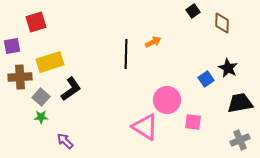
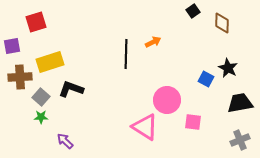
blue square: rotated 28 degrees counterclockwise
black L-shape: rotated 125 degrees counterclockwise
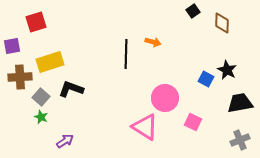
orange arrow: rotated 42 degrees clockwise
black star: moved 1 px left, 2 px down
pink circle: moved 2 px left, 2 px up
green star: rotated 24 degrees clockwise
pink square: rotated 18 degrees clockwise
purple arrow: rotated 102 degrees clockwise
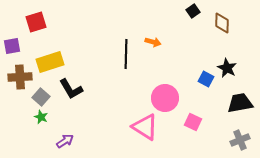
black star: moved 2 px up
black L-shape: rotated 140 degrees counterclockwise
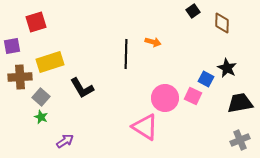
black L-shape: moved 11 px right, 1 px up
pink square: moved 26 px up
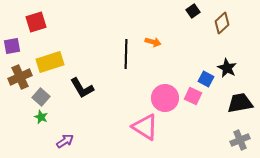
brown diamond: rotated 45 degrees clockwise
brown cross: rotated 20 degrees counterclockwise
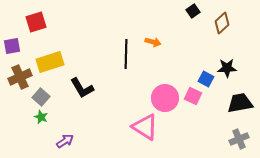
black star: rotated 30 degrees counterclockwise
gray cross: moved 1 px left, 1 px up
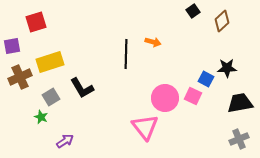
brown diamond: moved 2 px up
gray square: moved 10 px right; rotated 18 degrees clockwise
pink triangle: rotated 20 degrees clockwise
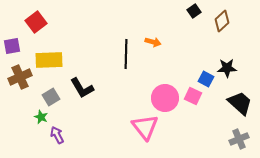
black square: moved 1 px right
red square: rotated 20 degrees counterclockwise
yellow rectangle: moved 1 px left, 2 px up; rotated 16 degrees clockwise
black trapezoid: rotated 52 degrees clockwise
purple arrow: moved 8 px left, 6 px up; rotated 84 degrees counterclockwise
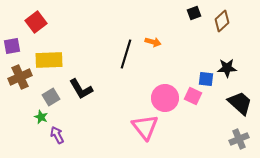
black square: moved 2 px down; rotated 16 degrees clockwise
black line: rotated 16 degrees clockwise
blue square: rotated 21 degrees counterclockwise
black L-shape: moved 1 px left, 1 px down
